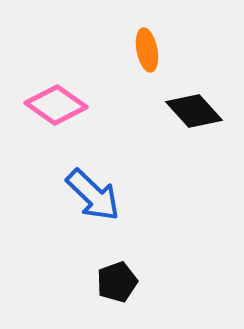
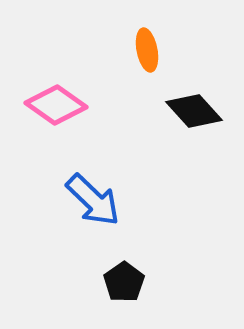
blue arrow: moved 5 px down
black pentagon: moved 7 px right; rotated 15 degrees counterclockwise
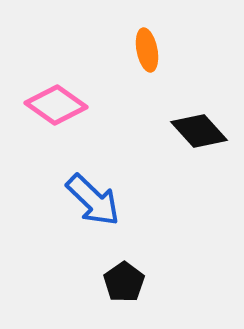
black diamond: moved 5 px right, 20 px down
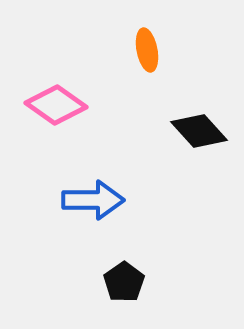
blue arrow: rotated 44 degrees counterclockwise
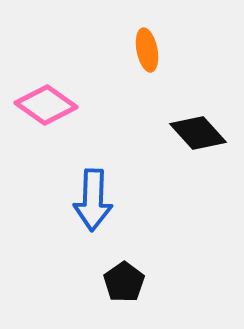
pink diamond: moved 10 px left
black diamond: moved 1 px left, 2 px down
blue arrow: rotated 92 degrees clockwise
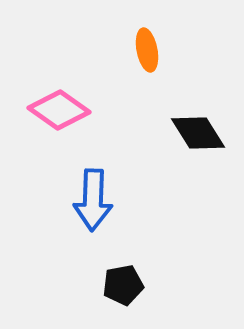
pink diamond: moved 13 px right, 5 px down
black diamond: rotated 10 degrees clockwise
black pentagon: moved 1 px left, 3 px down; rotated 24 degrees clockwise
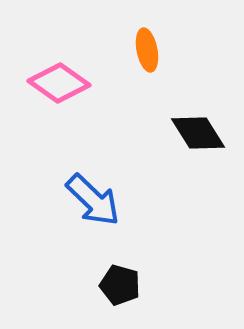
pink diamond: moved 27 px up
blue arrow: rotated 48 degrees counterclockwise
black pentagon: moved 3 px left; rotated 27 degrees clockwise
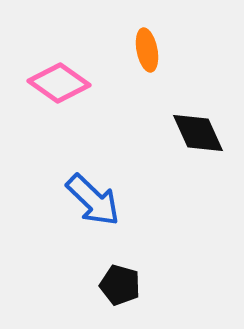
black diamond: rotated 8 degrees clockwise
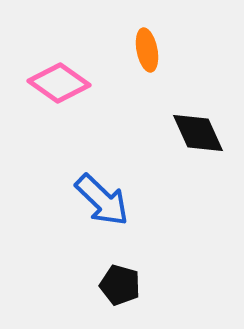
blue arrow: moved 9 px right
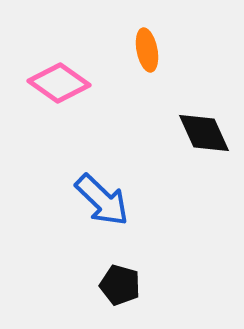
black diamond: moved 6 px right
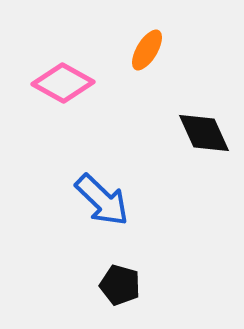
orange ellipse: rotated 42 degrees clockwise
pink diamond: moved 4 px right; rotated 6 degrees counterclockwise
